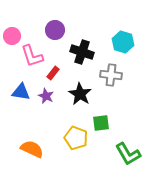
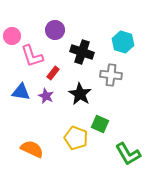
green square: moved 1 px left, 1 px down; rotated 30 degrees clockwise
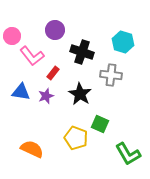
pink L-shape: rotated 20 degrees counterclockwise
purple star: rotated 28 degrees clockwise
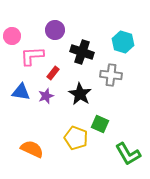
pink L-shape: rotated 125 degrees clockwise
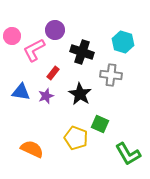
pink L-shape: moved 2 px right, 6 px up; rotated 25 degrees counterclockwise
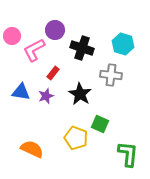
cyan hexagon: moved 2 px down
black cross: moved 4 px up
green L-shape: rotated 144 degrees counterclockwise
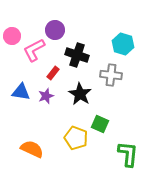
black cross: moved 5 px left, 7 px down
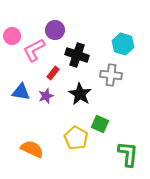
yellow pentagon: rotated 10 degrees clockwise
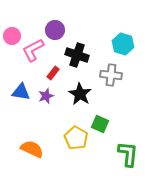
pink L-shape: moved 1 px left
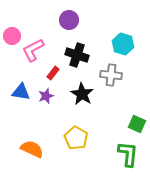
purple circle: moved 14 px right, 10 px up
black star: moved 2 px right
green square: moved 37 px right
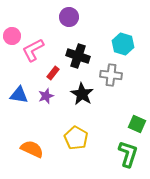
purple circle: moved 3 px up
black cross: moved 1 px right, 1 px down
blue triangle: moved 2 px left, 3 px down
green L-shape: rotated 12 degrees clockwise
